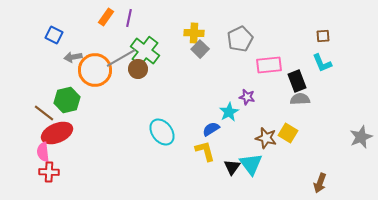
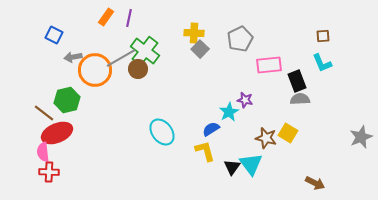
purple star: moved 2 px left, 3 px down
brown arrow: moved 5 px left; rotated 84 degrees counterclockwise
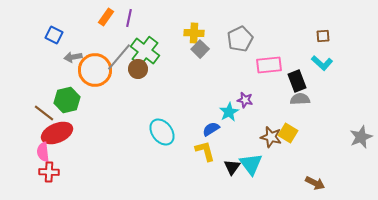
gray line: moved 2 px left, 1 px up; rotated 20 degrees counterclockwise
cyan L-shape: rotated 25 degrees counterclockwise
brown star: moved 5 px right, 1 px up
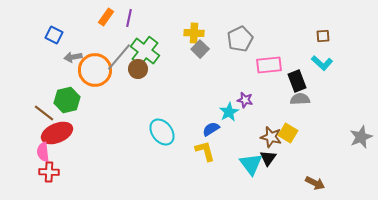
black triangle: moved 36 px right, 9 px up
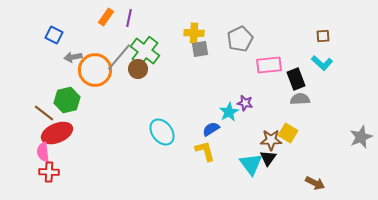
gray square: rotated 36 degrees clockwise
black rectangle: moved 1 px left, 2 px up
purple star: moved 3 px down
brown star: moved 3 px down; rotated 15 degrees counterclockwise
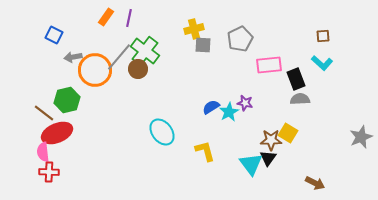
yellow cross: moved 4 px up; rotated 18 degrees counterclockwise
gray square: moved 3 px right, 4 px up; rotated 12 degrees clockwise
blue semicircle: moved 22 px up
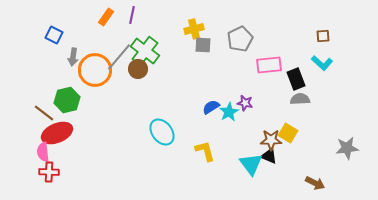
purple line: moved 3 px right, 3 px up
gray arrow: rotated 72 degrees counterclockwise
gray star: moved 14 px left, 11 px down; rotated 15 degrees clockwise
black triangle: moved 1 px right, 2 px up; rotated 42 degrees counterclockwise
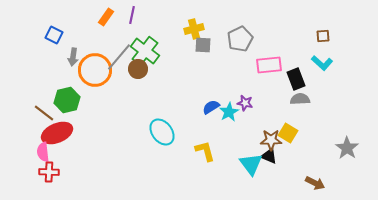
gray star: rotated 30 degrees counterclockwise
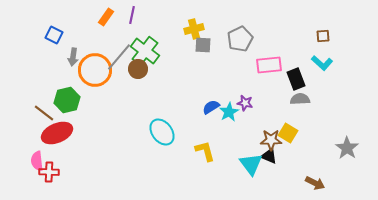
pink semicircle: moved 6 px left, 9 px down
